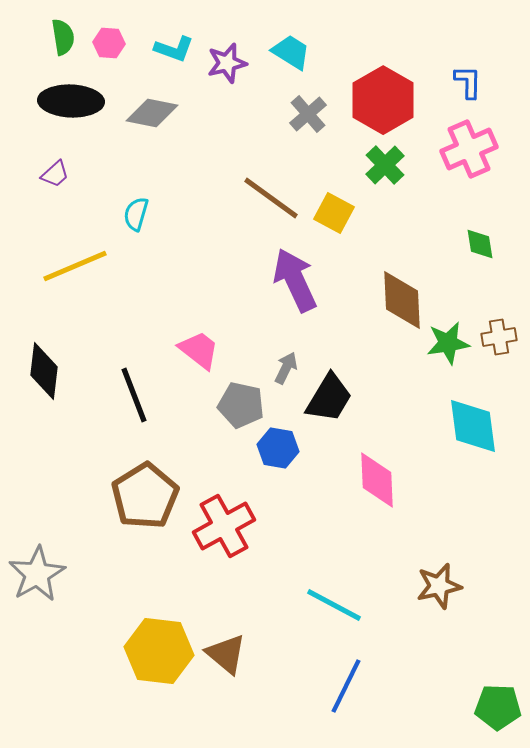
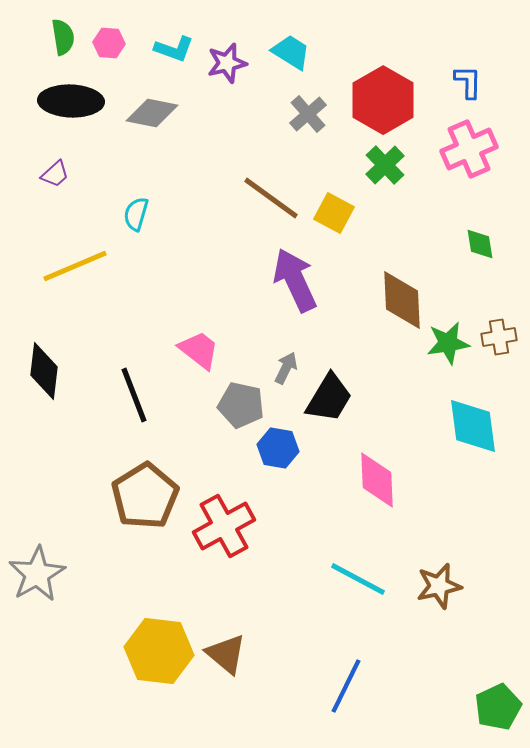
cyan line: moved 24 px right, 26 px up
green pentagon: rotated 27 degrees counterclockwise
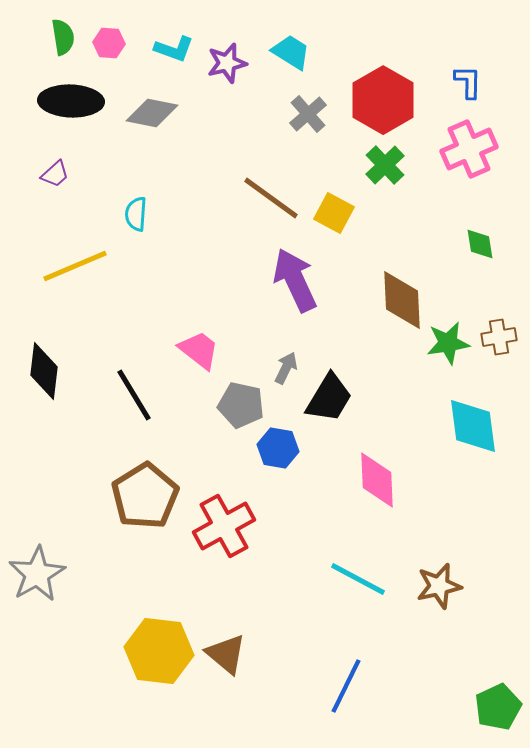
cyan semicircle: rotated 12 degrees counterclockwise
black line: rotated 10 degrees counterclockwise
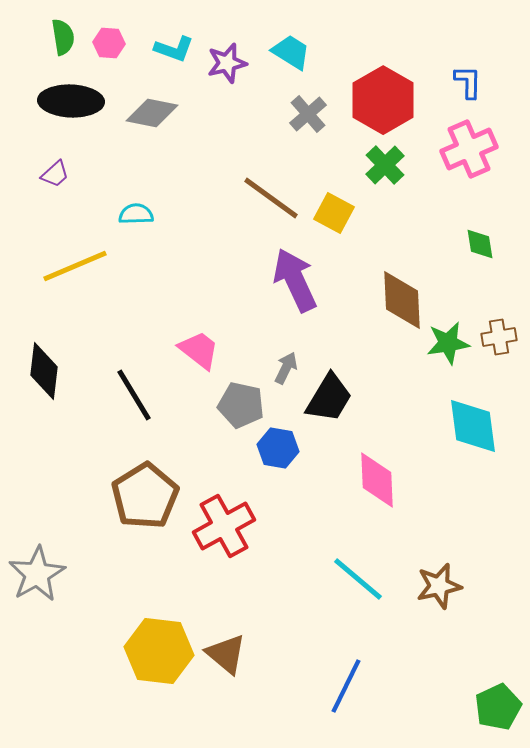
cyan semicircle: rotated 84 degrees clockwise
cyan line: rotated 12 degrees clockwise
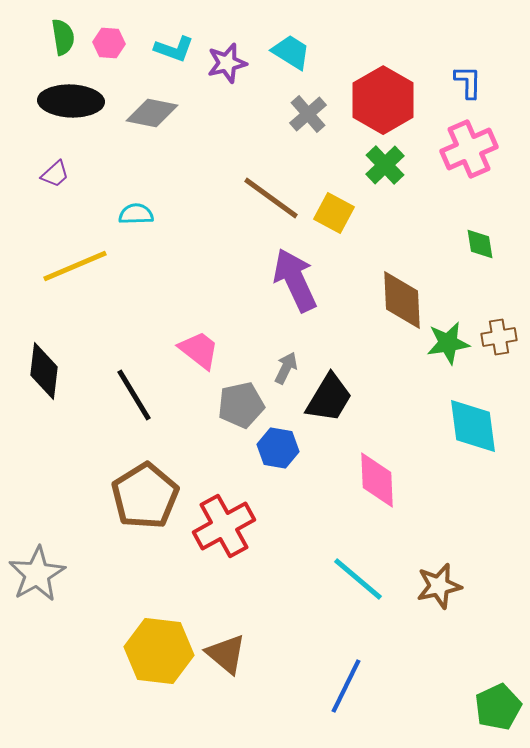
gray pentagon: rotated 24 degrees counterclockwise
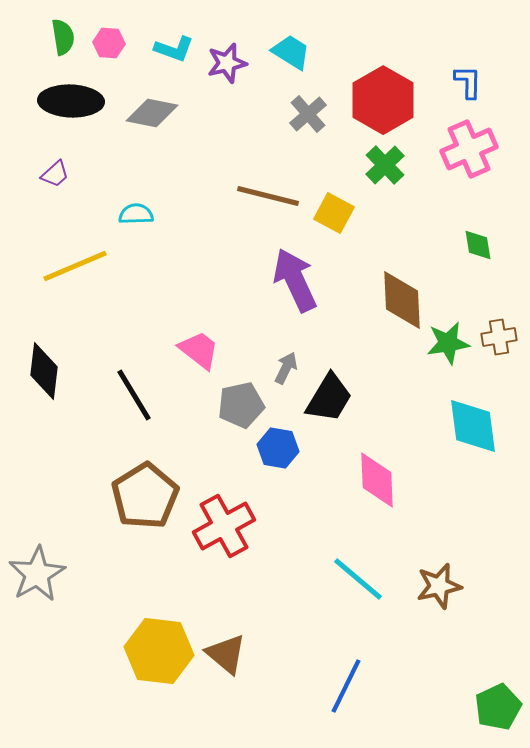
brown line: moved 3 px left, 2 px up; rotated 22 degrees counterclockwise
green diamond: moved 2 px left, 1 px down
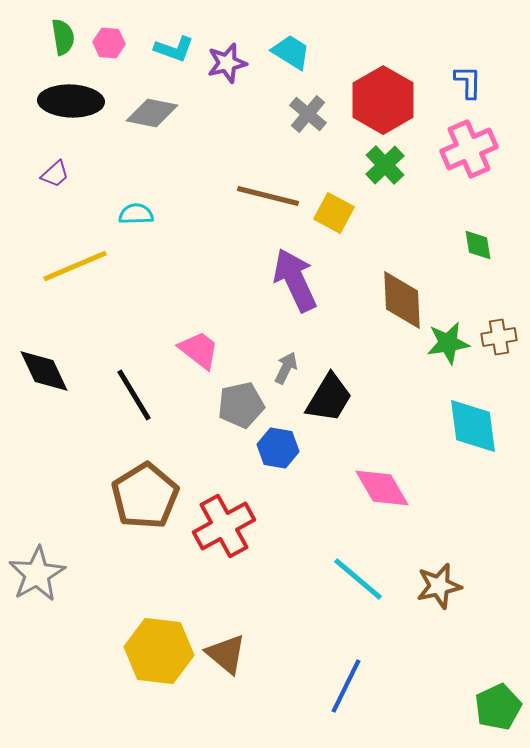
gray cross: rotated 9 degrees counterclockwise
black diamond: rotated 32 degrees counterclockwise
pink diamond: moved 5 px right, 8 px down; rotated 28 degrees counterclockwise
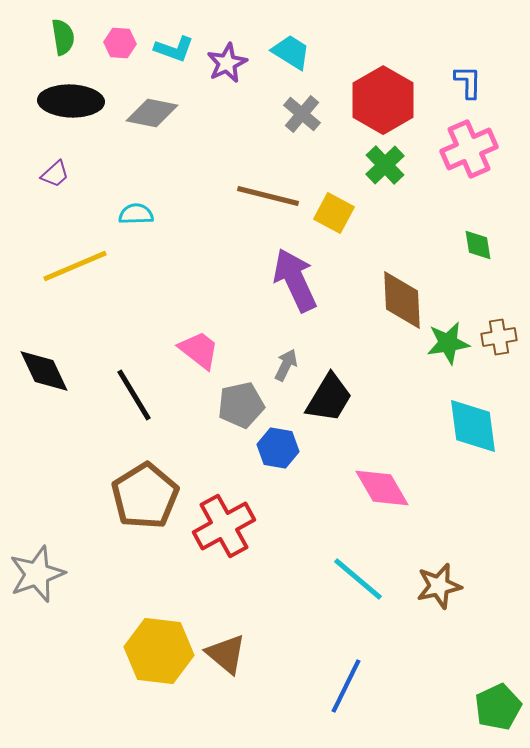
pink hexagon: moved 11 px right
purple star: rotated 12 degrees counterclockwise
gray cross: moved 6 px left
gray arrow: moved 3 px up
gray star: rotated 10 degrees clockwise
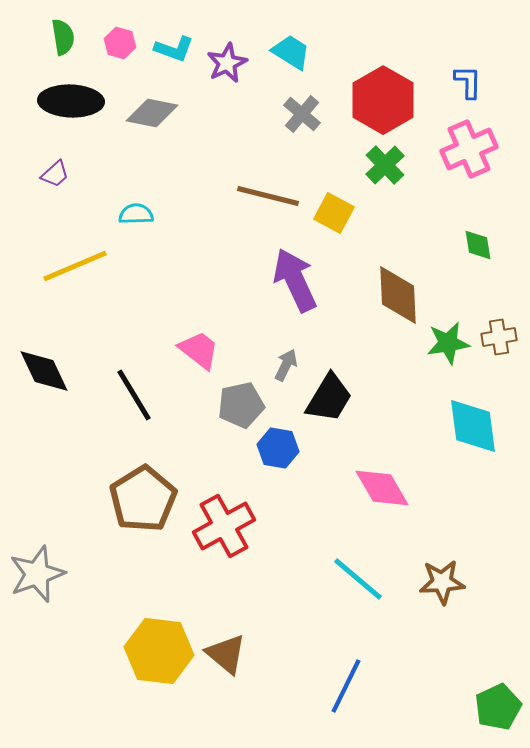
pink hexagon: rotated 12 degrees clockwise
brown diamond: moved 4 px left, 5 px up
brown pentagon: moved 2 px left, 3 px down
brown star: moved 3 px right, 4 px up; rotated 9 degrees clockwise
